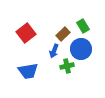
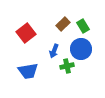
brown rectangle: moved 10 px up
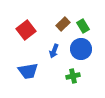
red square: moved 3 px up
green cross: moved 6 px right, 10 px down
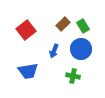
green cross: rotated 24 degrees clockwise
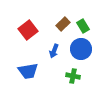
red square: moved 2 px right
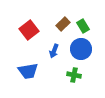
red square: moved 1 px right
green cross: moved 1 px right, 1 px up
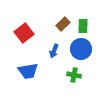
green rectangle: rotated 32 degrees clockwise
red square: moved 5 px left, 3 px down
